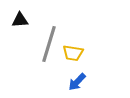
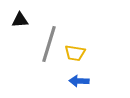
yellow trapezoid: moved 2 px right
blue arrow: moved 2 px right, 1 px up; rotated 48 degrees clockwise
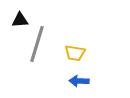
gray line: moved 12 px left
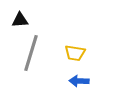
gray line: moved 6 px left, 9 px down
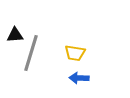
black triangle: moved 5 px left, 15 px down
blue arrow: moved 3 px up
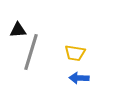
black triangle: moved 3 px right, 5 px up
gray line: moved 1 px up
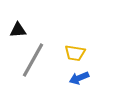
gray line: moved 2 px right, 8 px down; rotated 12 degrees clockwise
blue arrow: rotated 24 degrees counterclockwise
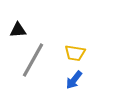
blue arrow: moved 5 px left, 2 px down; rotated 30 degrees counterclockwise
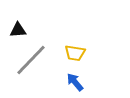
gray line: moved 2 px left; rotated 15 degrees clockwise
blue arrow: moved 1 px right, 2 px down; rotated 102 degrees clockwise
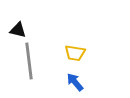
black triangle: rotated 18 degrees clockwise
gray line: moved 2 px left, 1 px down; rotated 51 degrees counterclockwise
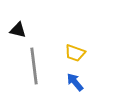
yellow trapezoid: rotated 10 degrees clockwise
gray line: moved 5 px right, 5 px down
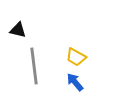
yellow trapezoid: moved 1 px right, 4 px down; rotated 10 degrees clockwise
